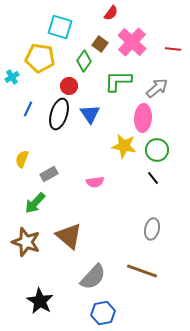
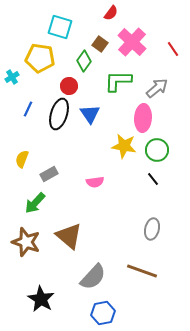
red line: rotated 49 degrees clockwise
black line: moved 1 px down
black star: moved 1 px right, 2 px up
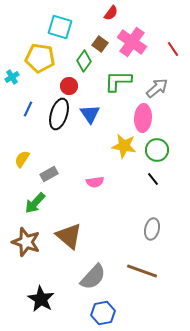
pink cross: rotated 8 degrees counterclockwise
yellow semicircle: rotated 12 degrees clockwise
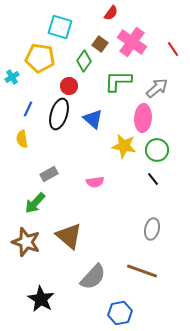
blue triangle: moved 3 px right, 5 px down; rotated 15 degrees counterclockwise
yellow semicircle: moved 20 px up; rotated 42 degrees counterclockwise
blue hexagon: moved 17 px right
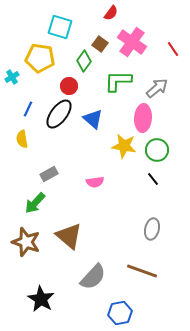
black ellipse: rotated 20 degrees clockwise
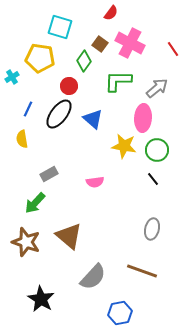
pink cross: moved 2 px left, 1 px down; rotated 8 degrees counterclockwise
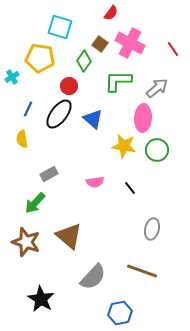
black line: moved 23 px left, 9 px down
